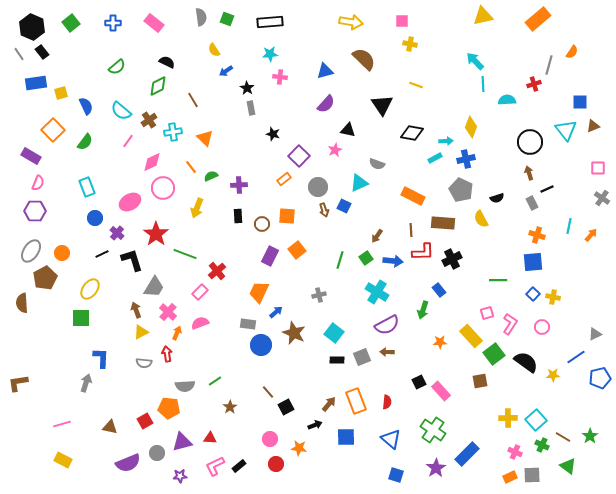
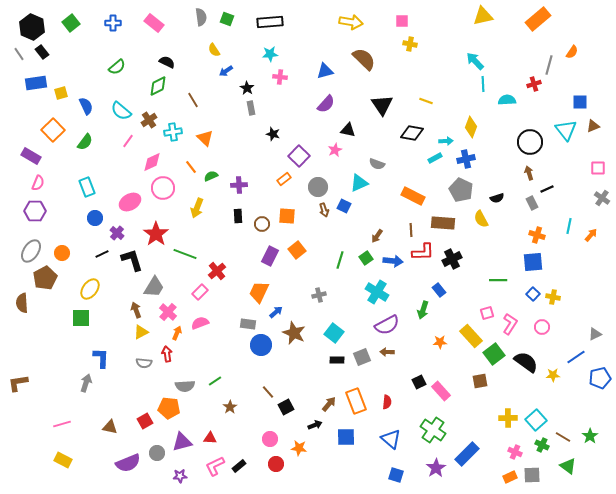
yellow line at (416, 85): moved 10 px right, 16 px down
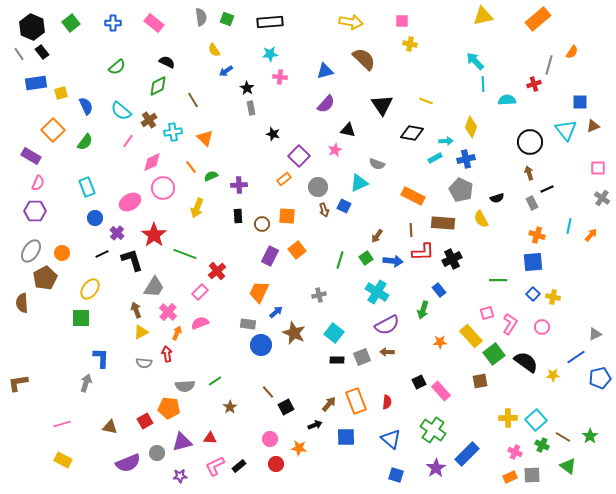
red star at (156, 234): moved 2 px left, 1 px down
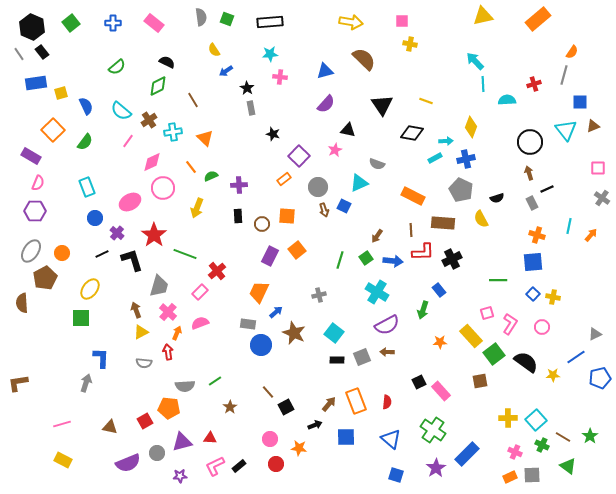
gray line at (549, 65): moved 15 px right, 10 px down
gray trapezoid at (154, 287): moved 5 px right, 1 px up; rotated 15 degrees counterclockwise
red arrow at (167, 354): moved 1 px right, 2 px up
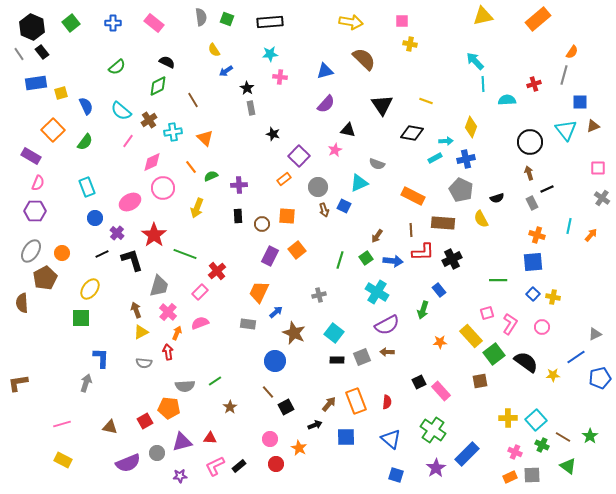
blue circle at (261, 345): moved 14 px right, 16 px down
orange star at (299, 448): rotated 21 degrees clockwise
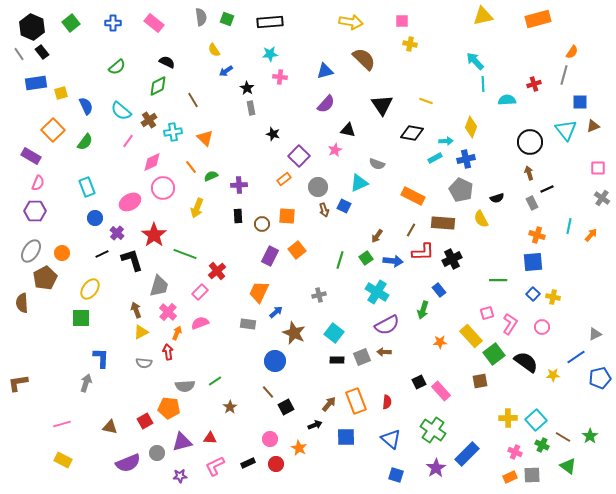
orange rectangle at (538, 19): rotated 25 degrees clockwise
brown line at (411, 230): rotated 32 degrees clockwise
brown arrow at (387, 352): moved 3 px left
black rectangle at (239, 466): moved 9 px right, 3 px up; rotated 16 degrees clockwise
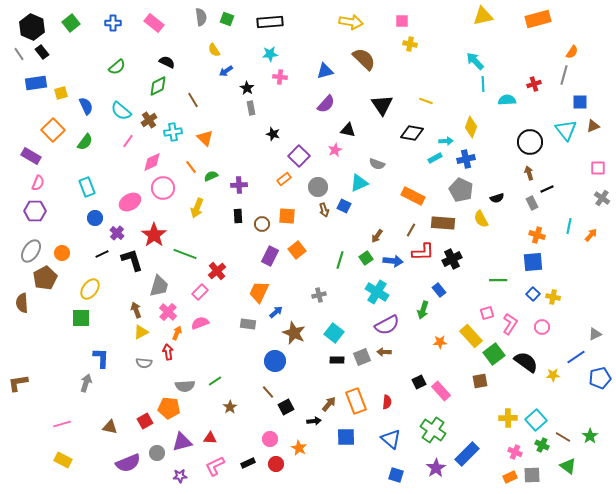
black arrow at (315, 425): moved 1 px left, 4 px up; rotated 16 degrees clockwise
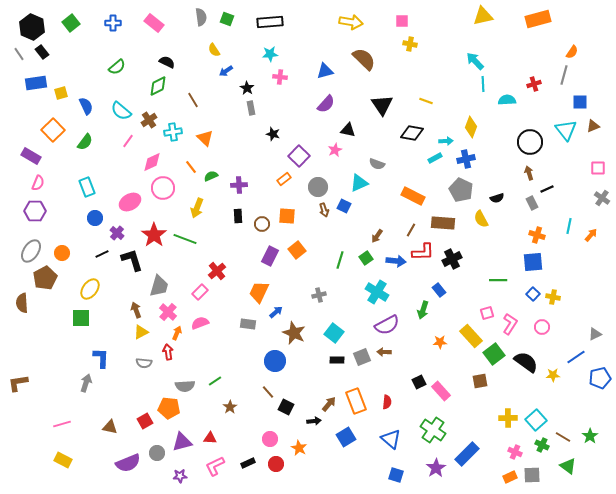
green line at (185, 254): moved 15 px up
blue arrow at (393, 261): moved 3 px right
black square at (286, 407): rotated 35 degrees counterclockwise
blue square at (346, 437): rotated 30 degrees counterclockwise
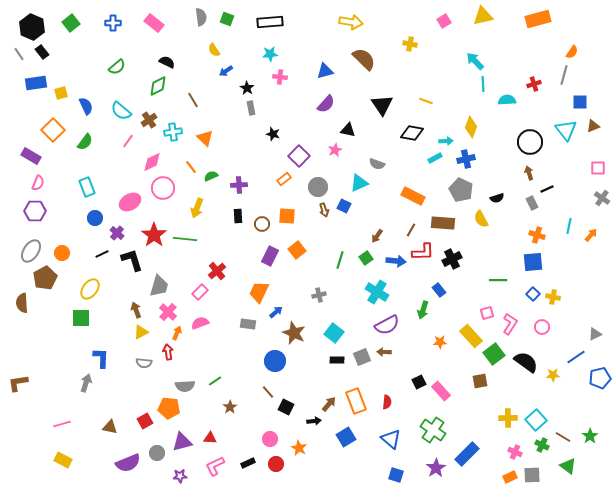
pink square at (402, 21): moved 42 px right; rotated 32 degrees counterclockwise
green line at (185, 239): rotated 15 degrees counterclockwise
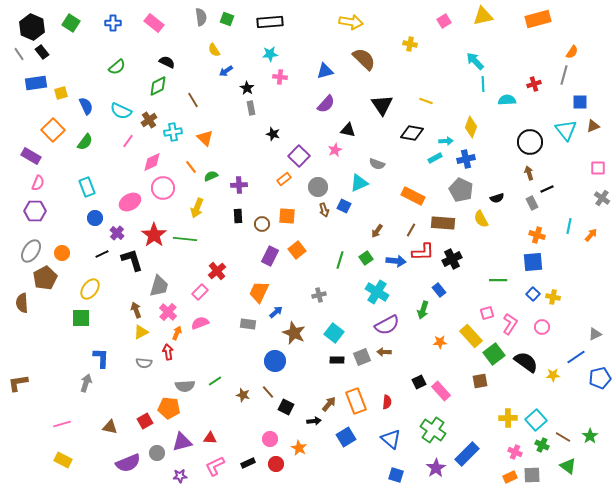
green square at (71, 23): rotated 18 degrees counterclockwise
cyan semicircle at (121, 111): rotated 15 degrees counterclockwise
brown arrow at (377, 236): moved 5 px up
brown star at (230, 407): moved 13 px right, 12 px up; rotated 24 degrees counterclockwise
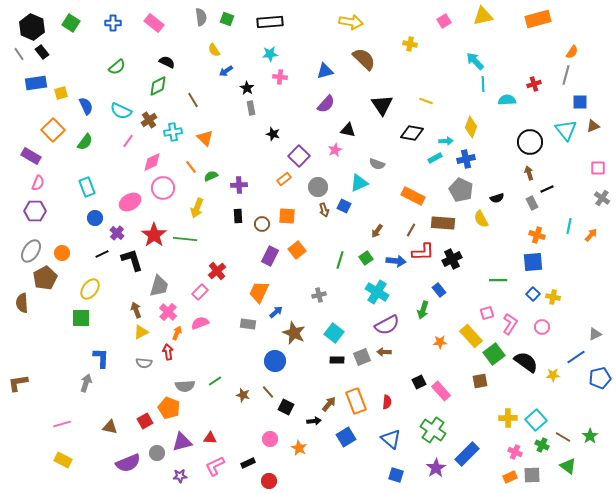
gray line at (564, 75): moved 2 px right
orange pentagon at (169, 408): rotated 15 degrees clockwise
red circle at (276, 464): moved 7 px left, 17 px down
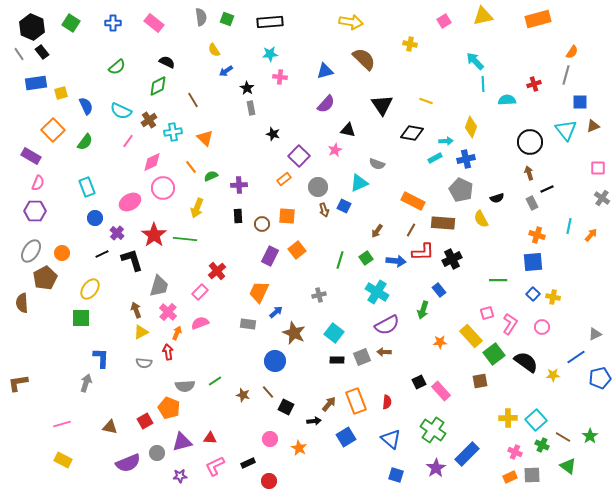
orange rectangle at (413, 196): moved 5 px down
